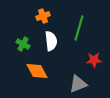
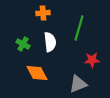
orange cross: moved 3 px up; rotated 16 degrees clockwise
white semicircle: moved 1 px left, 1 px down
red star: moved 2 px left
orange diamond: moved 2 px down
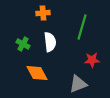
green line: moved 3 px right, 1 px up
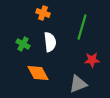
orange cross: rotated 24 degrees clockwise
orange diamond: moved 1 px right
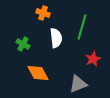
white semicircle: moved 6 px right, 4 px up
red star: moved 1 px right, 1 px up; rotated 21 degrees counterclockwise
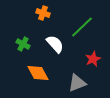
green line: rotated 30 degrees clockwise
white semicircle: moved 1 px left, 6 px down; rotated 36 degrees counterclockwise
gray triangle: moved 1 px left, 1 px up
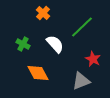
orange cross: rotated 24 degrees clockwise
red star: rotated 21 degrees counterclockwise
gray triangle: moved 4 px right, 2 px up
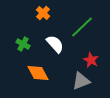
red star: moved 2 px left, 1 px down
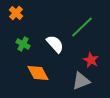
orange cross: moved 27 px left
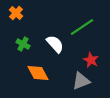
green line: rotated 10 degrees clockwise
